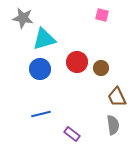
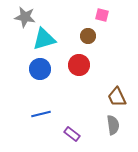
gray star: moved 2 px right, 1 px up
red circle: moved 2 px right, 3 px down
brown circle: moved 13 px left, 32 px up
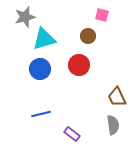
gray star: rotated 25 degrees counterclockwise
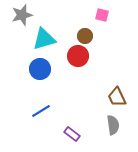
gray star: moved 3 px left, 2 px up
brown circle: moved 3 px left
red circle: moved 1 px left, 9 px up
blue line: moved 3 px up; rotated 18 degrees counterclockwise
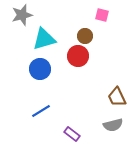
gray semicircle: rotated 84 degrees clockwise
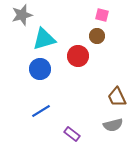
brown circle: moved 12 px right
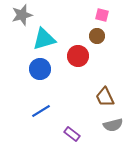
brown trapezoid: moved 12 px left
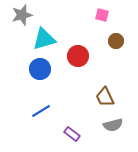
brown circle: moved 19 px right, 5 px down
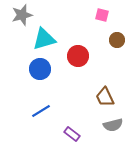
brown circle: moved 1 px right, 1 px up
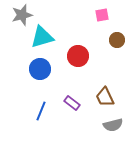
pink square: rotated 24 degrees counterclockwise
cyan triangle: moved 2 px left, 2 px up
blue line: rotated 36 degrees counterclockwise
purple rectangle: moved 31 px up
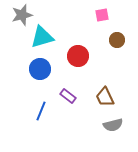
purple rectangle: moved 4 px left, 7 px up
